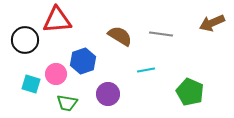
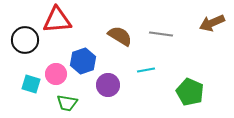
purple circle: moved 9 px up
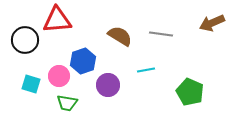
pink circle: moved 3 px right, 2 px down
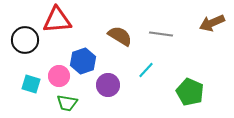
cyan line: rotated 36 degrees counterclockwise
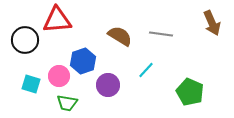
brown arrow: rotated 90 degrees counterclockwise
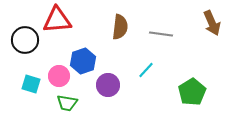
brown semicircle: moved 9 px up; rotated 65 degrees clockwise
green pentagon: moved 2 px right; rotated 16 degrees clockwise
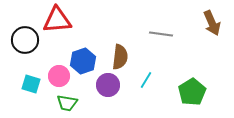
brown semicircle: moved 30 px down
cyan line: moved 10 px down; rotated 12 degrees counterclockwise
